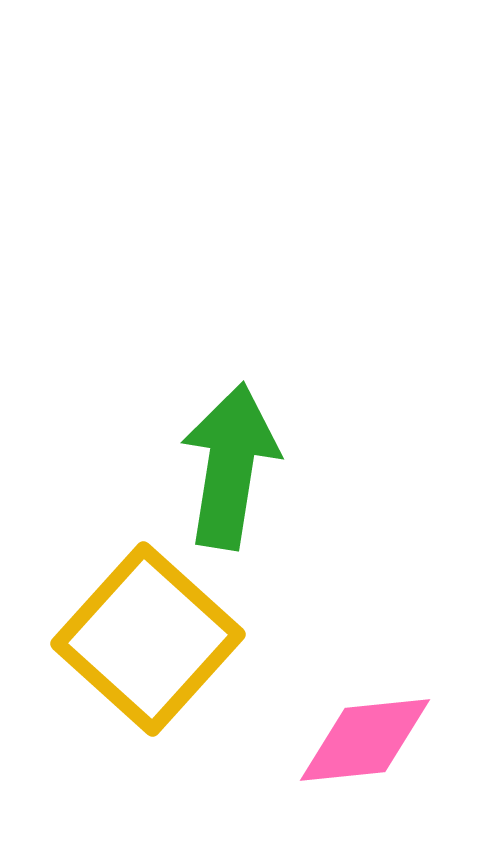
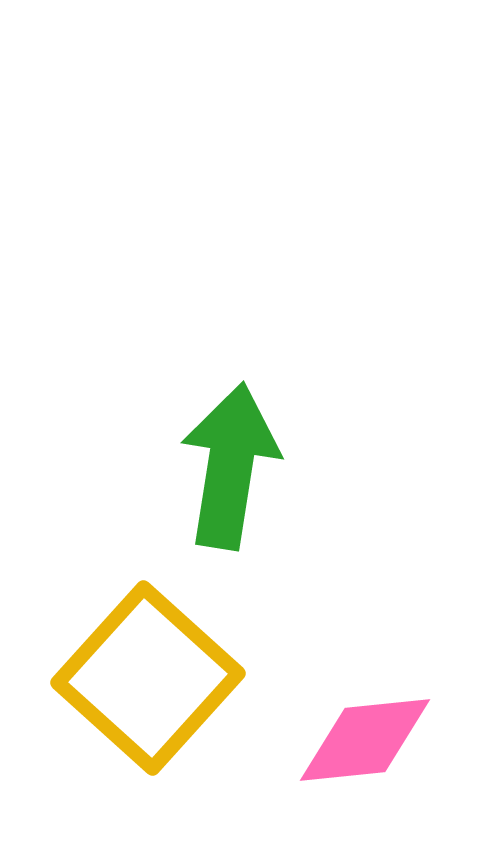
yellow square: moved 39 px down
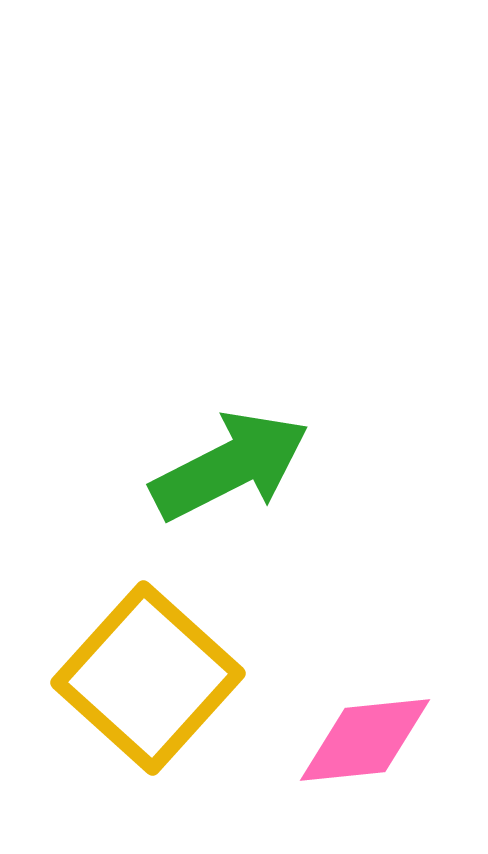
green arrow: rotated 54 degrees clockwise
